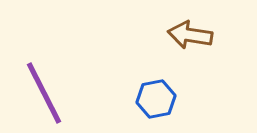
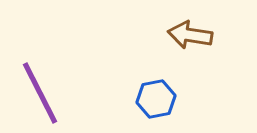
purple line: moved 4 px left
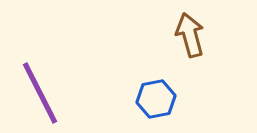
brown arrow: rotated 66 degrees clockwise
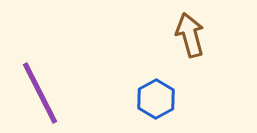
blue hexagon: rotated 18 degrees counterclockwise
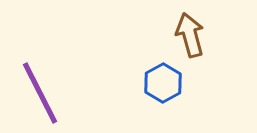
blue hexagon: moved 7 px right, 16 px up
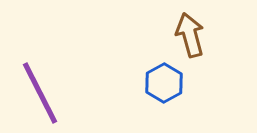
blue hexagon: moved 1 px right
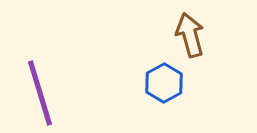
purple line: rotated 10 degrees clockwise
